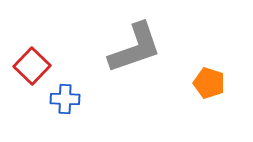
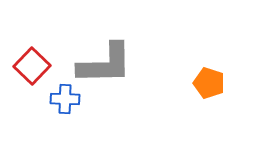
gray L-shape: moved 30 px left, 16 px down; rotated 18 degrees clockwise
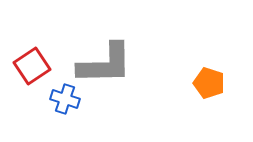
red square: rotated 12 degrees clockwise
blue cross: rotated 16 degrees clockwise
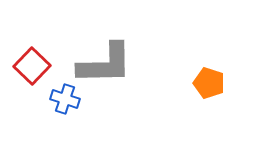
red square: rotated 12 degrees counterclockwise
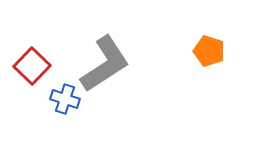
gray L-shape: rotated 32 degrees counterclockwise
orange pentagon: moved 32 px up
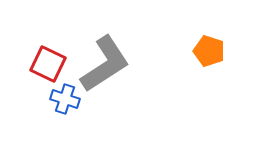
red square: moved 16 px right, 2 px up; rotated 18 degrees counterclockwise
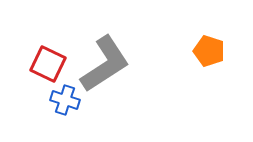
blue cross: moved 1 px down
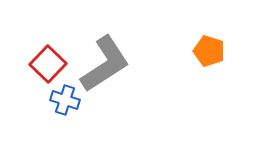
red square: rotated 18 degrees clockwise
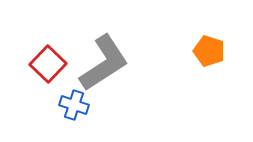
gray L-shape: moved 1 px left, 1 px up
blue cross: moved 9 px right, 5 px down
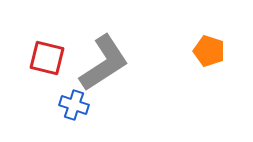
red square: moved 1 px left, 6 px up; rotated 30 degrees counterclockwise
